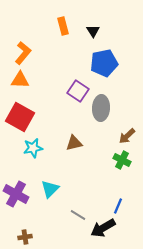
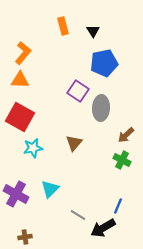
brown arrow: moved 1 px left, 1 px up
brown triangle: rotated 36 degrees counterclockwise
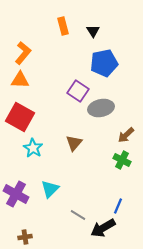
gray ellipse: rotated 75 degrees clockwise
cyan star: rotated 30 degrees counterclockwise
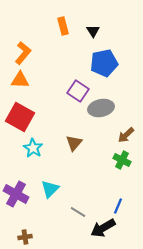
gray line: moved 3 px up
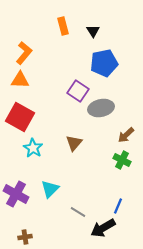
orange L-shape: moved 1 px right
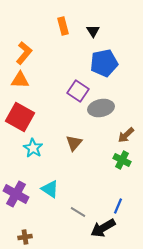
cyan triangle: rotated 42 degrees counterclockwise
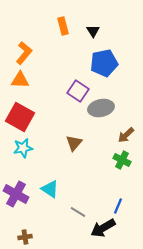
cyan star: moved 10 px left; rotated 30 degrees clockwise
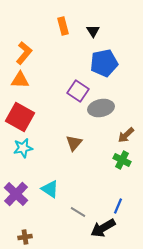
purple cross: rotated 15 degrees clockwise
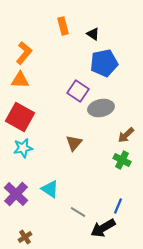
black triangle: moved 3 px down; rotated 24 degrees counterclockwise
brown cross: rotated 24 degrees counterclockwise
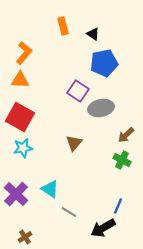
gray line: moved 9 px left
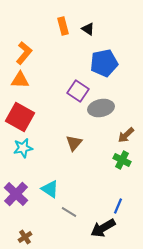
black triangle: moved 5 px left, 5 px up
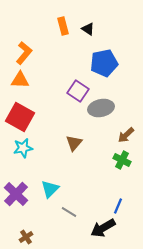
cyan triangle: rotated 42 degrees clockwise
brown cross: moved 1 px right
